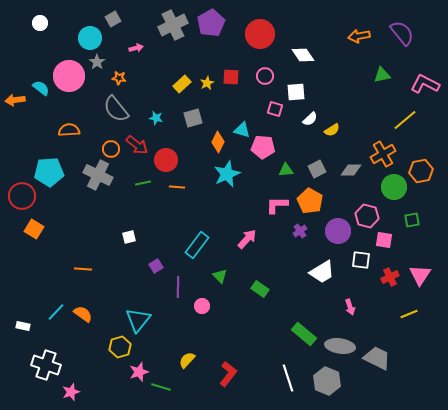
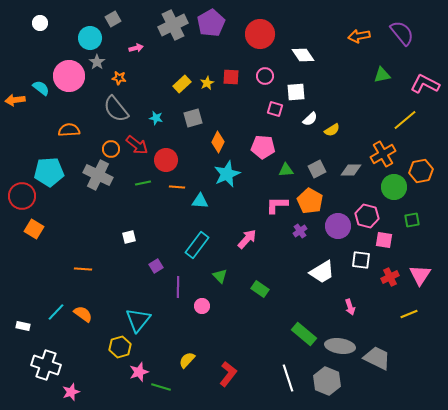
cyan triangle at (242, 130): moved 42 px left, 71 px down; rotated 12 degrees counterclockwise
purple circle at (338, 231): moved 5 px up
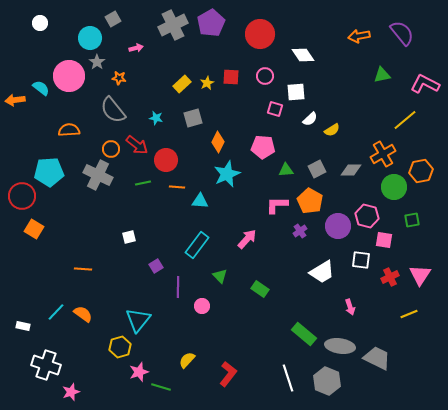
gray semicircle at (116, 109): moved 3 px left, 1 px down
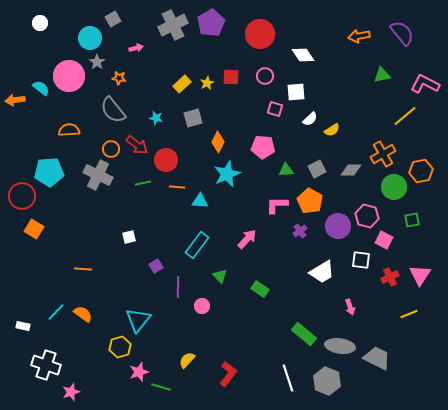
yellow line at (405, 120): moved 4 px up
pink square at (384, 240): rotated 18 degrees clockwise
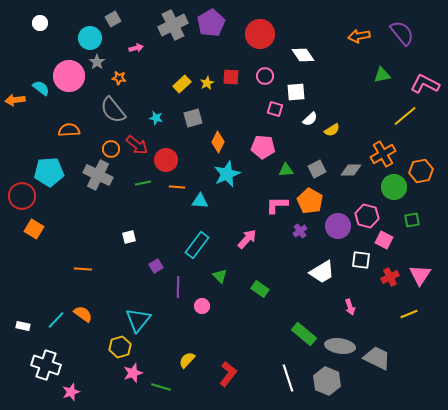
cyan line at (56, 312): moved 8 px down
pink star at (139, 372): moved 6 px left, 1 px down
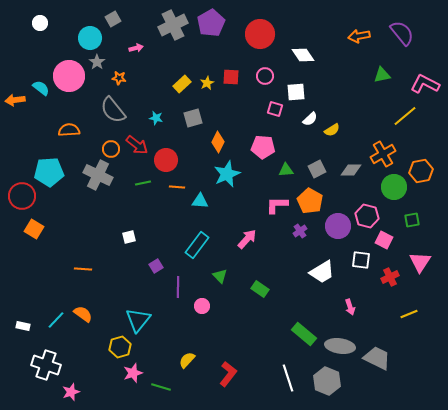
pink triangle at (420, 275): moved 13 px up
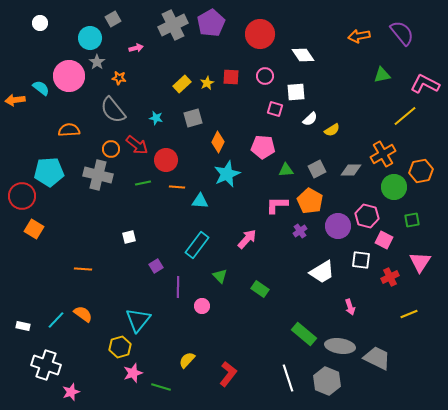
gray cross at (98, 175): rotated 12 degrees counterclockwise
